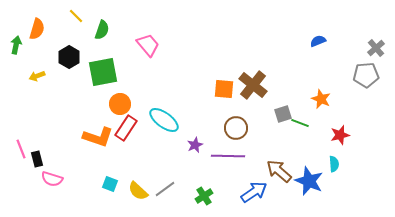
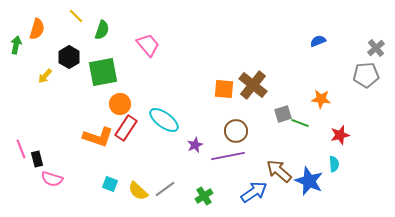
yellow arrow: moved 8 px right; rotated 28 degrees counterclockwise
orange star: rotated 18 degrees counterclockwise
brown circle: moved 3 px down
purple line: rotated 12 degrees counterclockwise
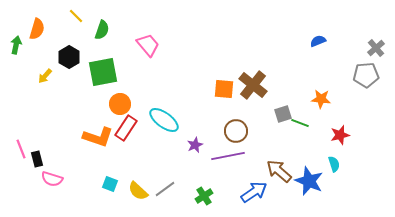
cyan semicircle: rotated 14 degrees counterclockwise
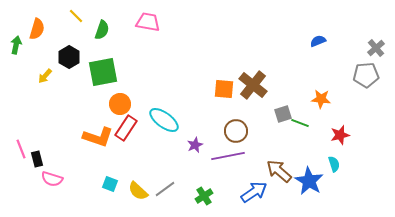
pink trapezoid: moved 23 px up; rotated 40 degrees counterclockwise
blue star: rotated 8 degrees clockwise
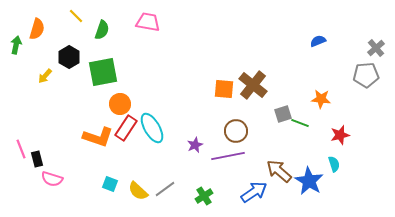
cyan ellipse: moved 12 px left, 8 px down; rotated 24 degrees clockwise
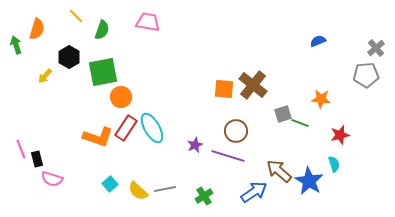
green arrow: rotated 30 degrees counterclockwise
orange circle: moved 1 px right, 7 px up
purple line: rotated 28 degrees clockwise
cyan square: rotated 28 degrees clockwise
gray line: rotated 25 degrees clockwise
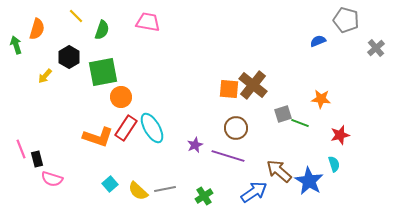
gray pentagon: moved 20 px left, 55 px up; rotated 20 degrees clockwise
orange square: moved 5 px right
brown circle: moved 3 px up
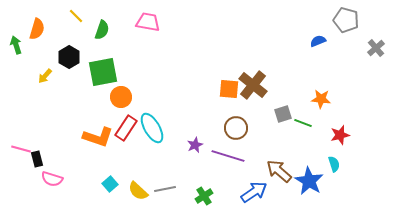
green line: moved 3 px right
pink line: rotated 54 degrees counterclockwise
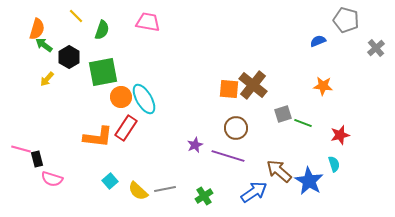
green arrow: moved 28 px right; rotated 36 degrees counterclockwise
yellow arrow: moved 2 px right, 3 px down
orange star: moved 2 px right, 13 px up
cyan ellipse: moved 8 px left, 29 px up
orange L-shape: rotated 12 degrees counterclockwise
cyan square: moved 3 px up
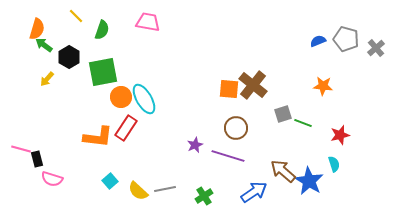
gray pentagon: moved 19 px down
brown arrow: moved 4 px right
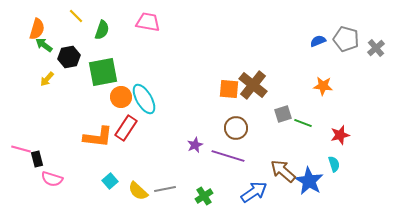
black hexagon: rotated 20 degrees clockwise
